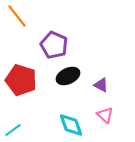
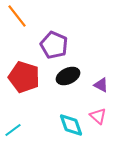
red pentagon: moved 3 px right, 3 px up
pink triangle: moved 7 px left, 1 px down
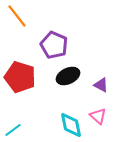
red pentagon: moved 4 px left
cyan diamond: rotated 8 degrees clockwise
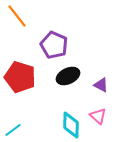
cyan diamond: rotated 12 degrees clockwise
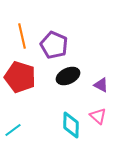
orange line: moved 5 px right, 20 px down; rotated 25 degrees clockwise
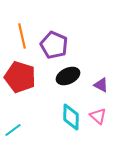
cyan diamond: moved 8 px up
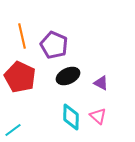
red pentagon: rotated 8 degrees clockwise
purple triangle: moved 2 px up
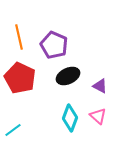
orange line: moved 3 px left, 1 px down
red pentagon: moved 1 px down
purple triangle: moved 1 px left, 3 px down
cyan diamond: moved 1 px left, 1 px down; rotated 20 degrees clockwise
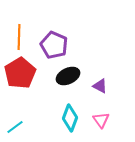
orange line: rotated 15 degrees clockwise
red pentagon: moved 5 px up; rotated 16 degrees clockwise
pink triangle: moved 3 px right, 4 px down; rotated 12 degrees clockwise
cyan line: moved 2 px right, 3 px up
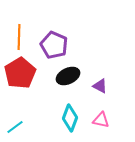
pink triangle: rotated 42 degrees counterclockwise
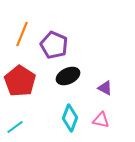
orange line: moved 3 px right, 3 px up; rotated 20 degrees clockwise
red pentagon: moved 8 px down; rotated 8 degrees counterclockwise
purple triangle: moved 5 px right, 2 px down
